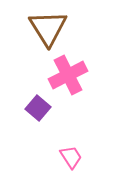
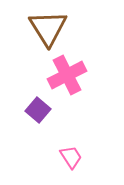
pink cross: moved 1 px left
purple square: moved 2 px down
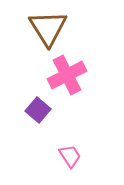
pink trapezoid: moved 1 px left, 1 px up
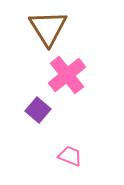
pink cross: rotated 12 degrees counterclockwise
pink trapezoid: rotated 35 degrees counterclockwise
